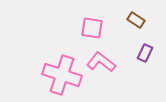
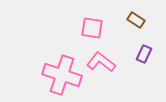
purple rectangle: moved 1 px left, 1 px down
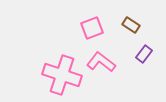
brown rectangle: moved 5 px left, 5 px down
pink square: rotated 30 degrees counterclockwise
purple rectangle: rotated 12 degrees clockwise
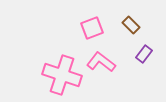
brown rectangle: rotated 12 degrees clockwise
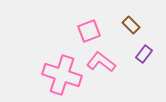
pink square: moved 3 px left, 3 px down
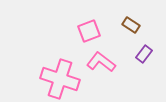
brown rectangle: rotated 12 degrees counterclockwise
pink cross: moved 2 px left, 4 px down
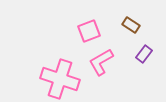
pink L-shape: rotated 68 degrees counterclockwise
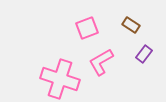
pink square: moved 2 px left, 3 px up
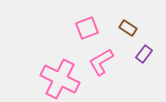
brown rectangle: moved 3 px left, 3 px down
pink cross: rotated 9 degrees clockwise
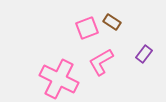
brown rectangle: moved 16 px left, 6 px up
pink cross: moved 1 px left
